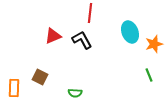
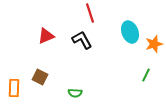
red line: rotated 24 degrees counterclockwise
red triangle: moved 7 px left
green line: moved 3 px left; rotated 48 degrees clockwise
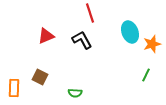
orange star: moved 2 px left
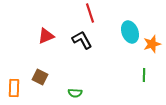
green line: moved 2 px left; rotated 24 degrees counterclockwise
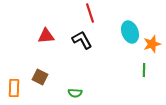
red triangle: rotated 18 degrees clockwise
green line: moved 5 px up
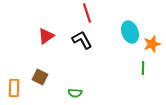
red line: moved 3 px left
red triangle: rotated 30 degrees counterclockwise
green line: moved 1 px left, 2 px up
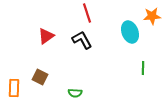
orange star: moved 28 px up; rotated 12 degrees clockwise
